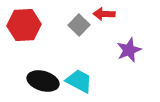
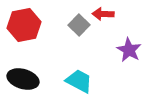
red arrow: moved 1 px left
red hexagon: rotated 8 degrees counterclockwise
purple star: rotated 20 degrees counterclockwise
black ellipse: moved 20 px left, 2 px up
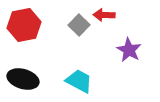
red arrow: moved 1 px right, 1 px down
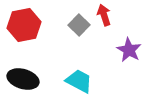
red arrow: rotated 70 degrees clockwise
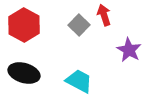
red hexagon: rotated 20 degrees counterclockwise
black ellipse: moved 1 px right, 6 px up
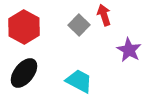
red hexagon: moved 2 px down
black ellipse: rotated 68 degrees counterclockwise
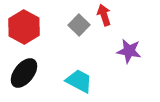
purple star: moved 1 px down; rotated 20 degrees counterclockwise
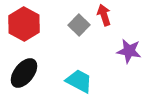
red hexagon: moved 3 px up
